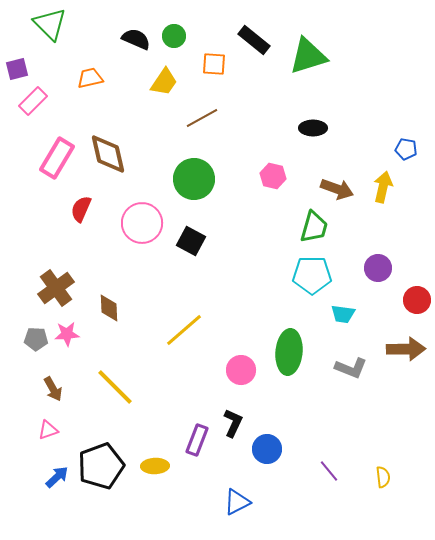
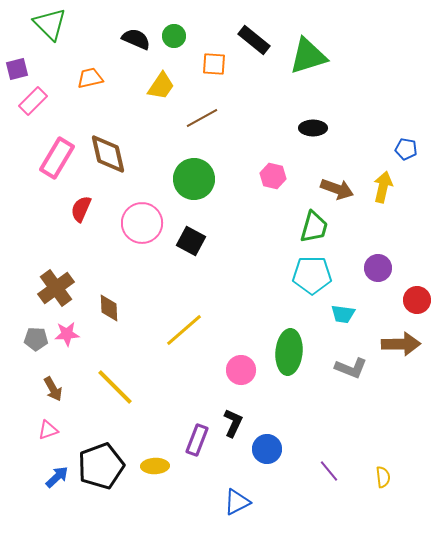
yellow trapezoid at (164, 82): moved 3 px left, 4 px down
brown arrow at (406, 349): moved 5 px left, 5 px up
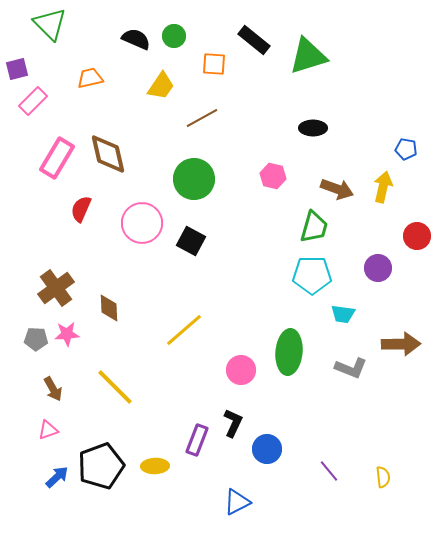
red circle at (417, 300): moved 64 px up
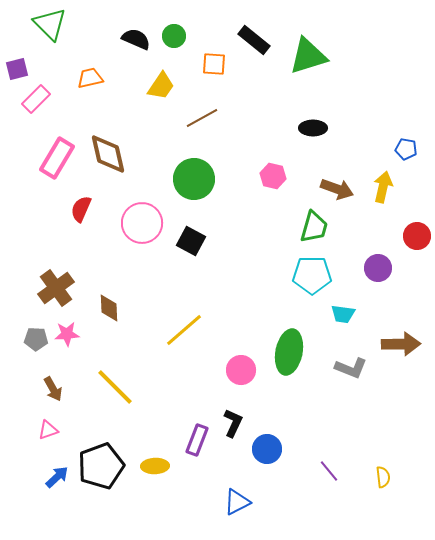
pink rectangle at (33, 101): moved 3 px right, 2 px up
green ellipse at (289, 352): rotated 6 degrees clockwise
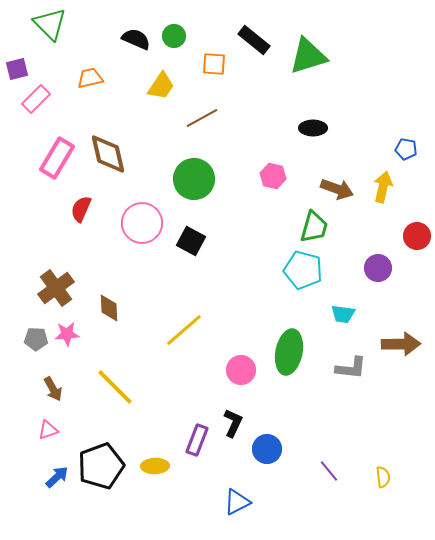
cyan pentagon at (312, 275): moved 9 px left, 5 px up; rotated 15 degrees clockwise
gray L-shape at (351, 368): rotated 16 degrees counterclockwise
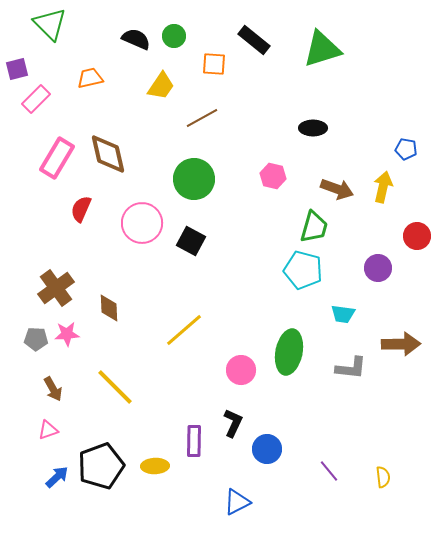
green triangle at (308, 56): moved 14 px right, 7 px up
purple rectangle at (197, 440): moved 3 px left, 1 px down; rotated 20 degrees counterclockwise
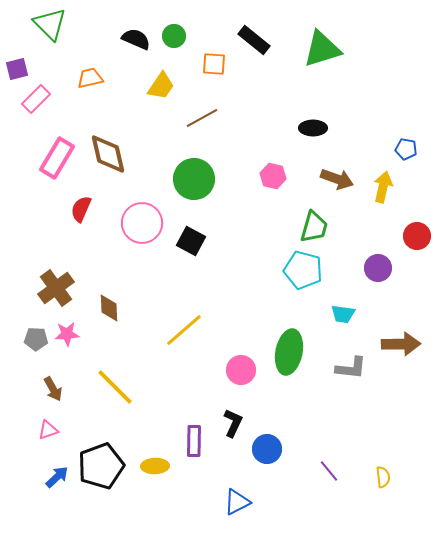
brown arrow at (337, 189): moved 10 px up
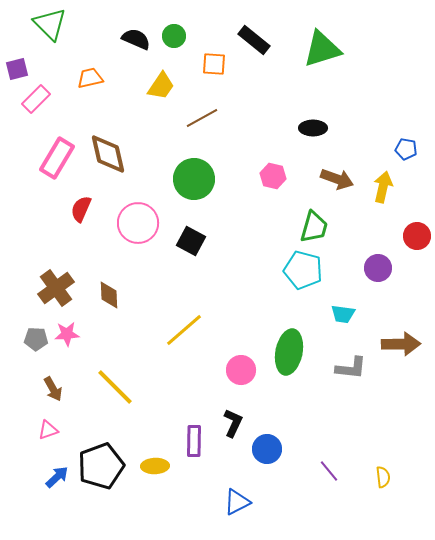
pink circle at (142, 223): moved 4 px left
brown diamond at (109, 308): moved 13 px up
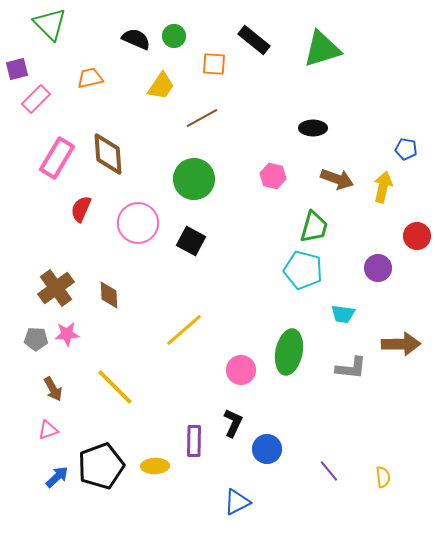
brown diamond at (108, 154): rotated 9 degrees clockwise
